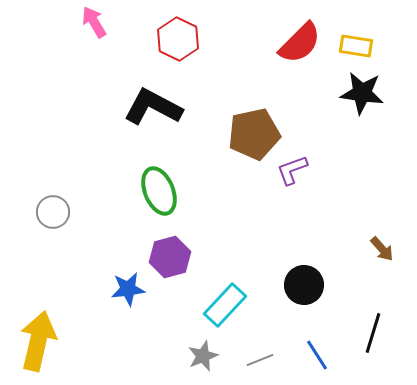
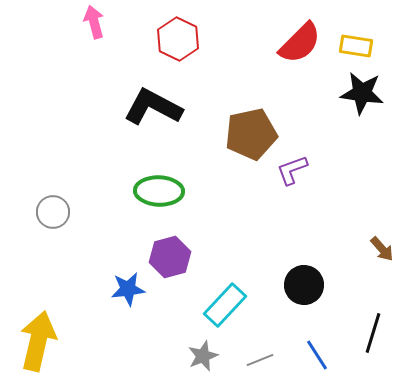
pink arrow: rotated 16 degrees clockwise
brown pentagon: moved 3 px left
green ellipse: rotated 66 degrees counterclockwise
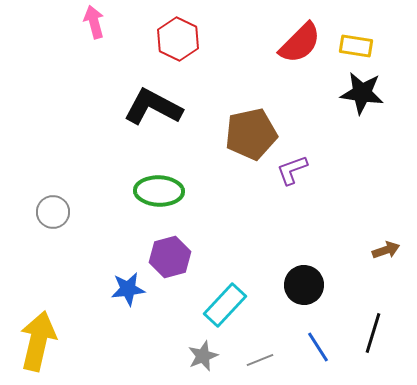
brown arrow: moved 4 px right, 1 px down; rotated 68 degrees counterclockwise
blue line: moved 1 px right, 8 px up
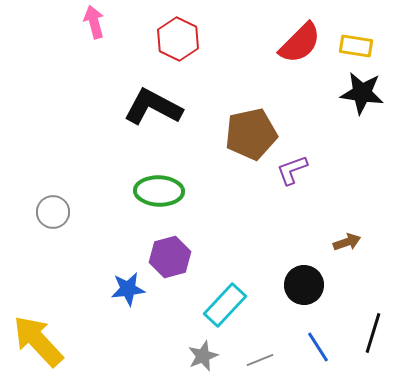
brown arrow: moved 39 px left, 8 px up
yellow arrow: rotated 56 degrees counterclockwise
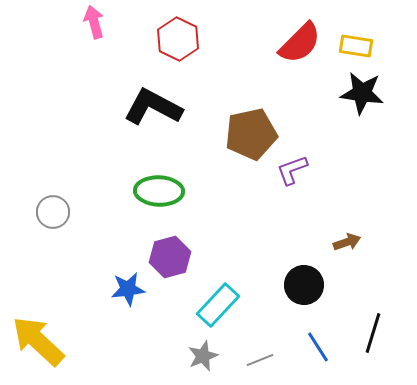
cyan rectangle: moved 7 px left
yellow arrow: rotated 4 degrees counterclockwise
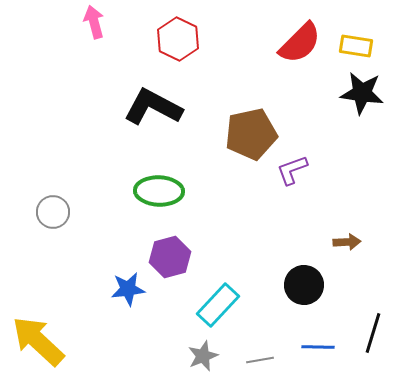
brown arrow: rotated 16 degrees clockwise
blue line: rotated 56 degrees counterclockwise
gray line: rotated 12 degrees clockwise
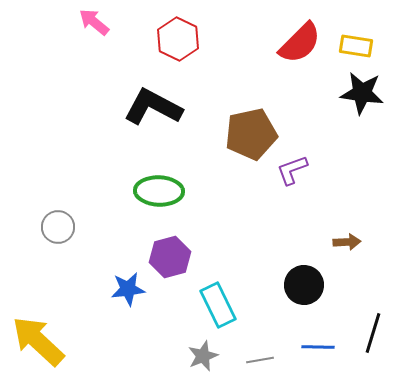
pink arrow: rotated 36 degrees counterclockwise
gray circle: moved 5 px right, 15 px down
cyan rectangle: rotated 69 degrees counterclockwise
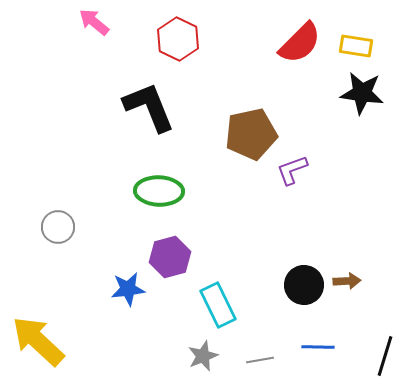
black L-shape: moved 4 px left; rotated 40 degrees clockwise
brown arrow: moved 39 px down
black line: moved 12 px right, 23 px down
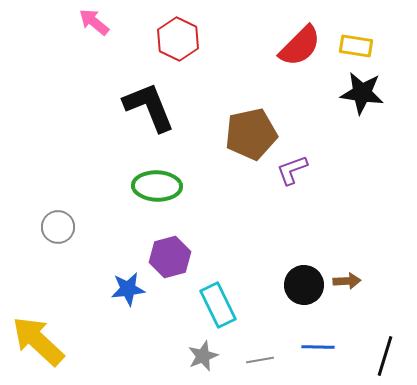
red semicircle: moved 3 px down
green ellipse: moved 2 px left, 5 px up
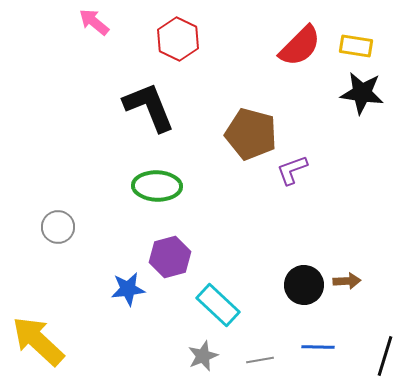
brown pentagon: rotated 27 degrees clockwise
cyan rectangle: rotated 21 degrees counterclockwise
